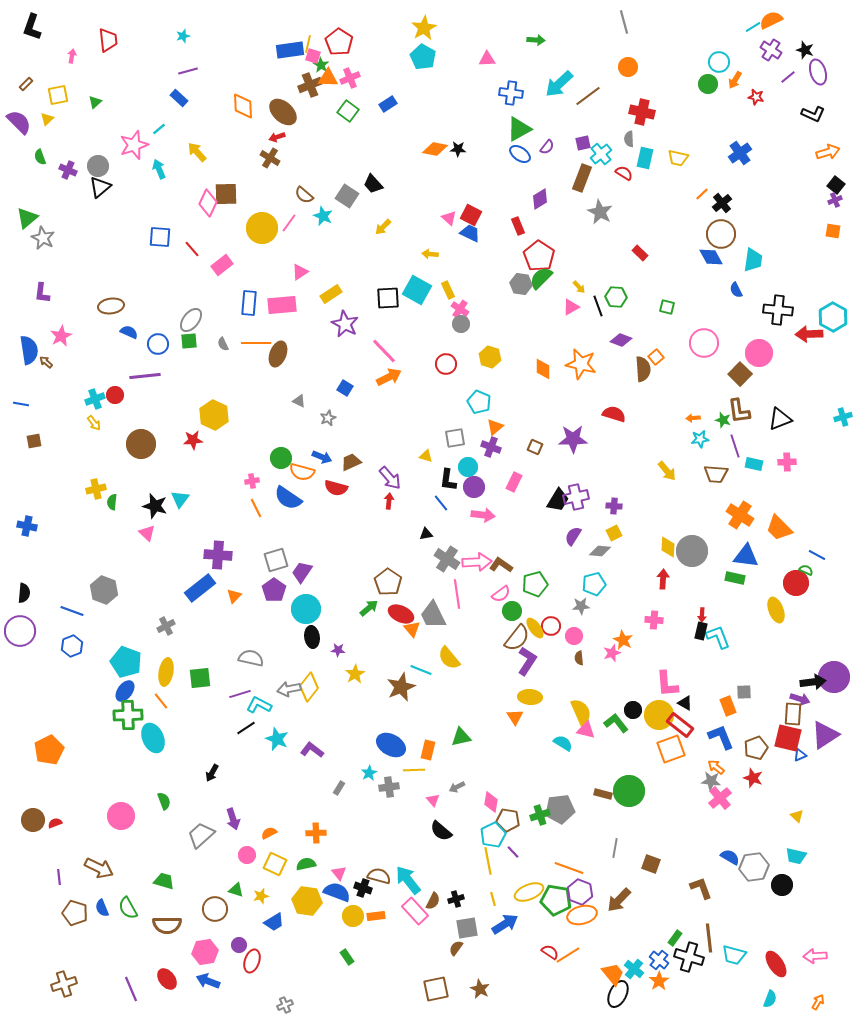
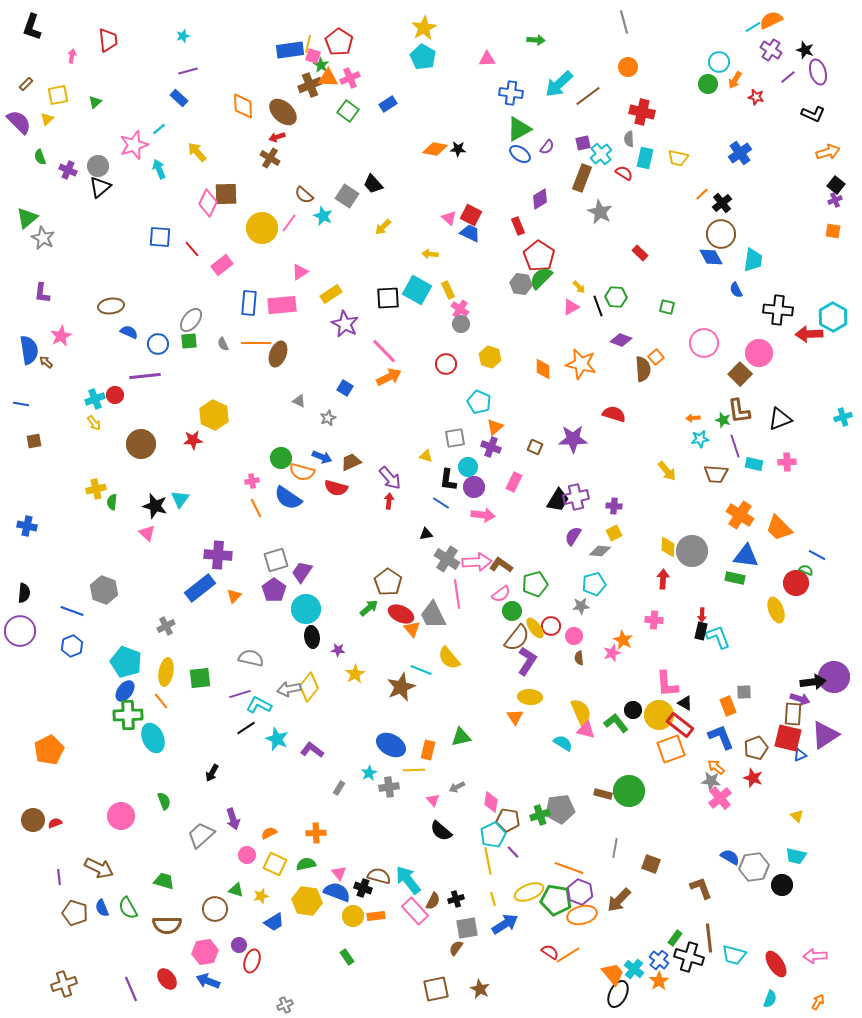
blue line at (441, 503): rotated 18 degrees counterclockwise
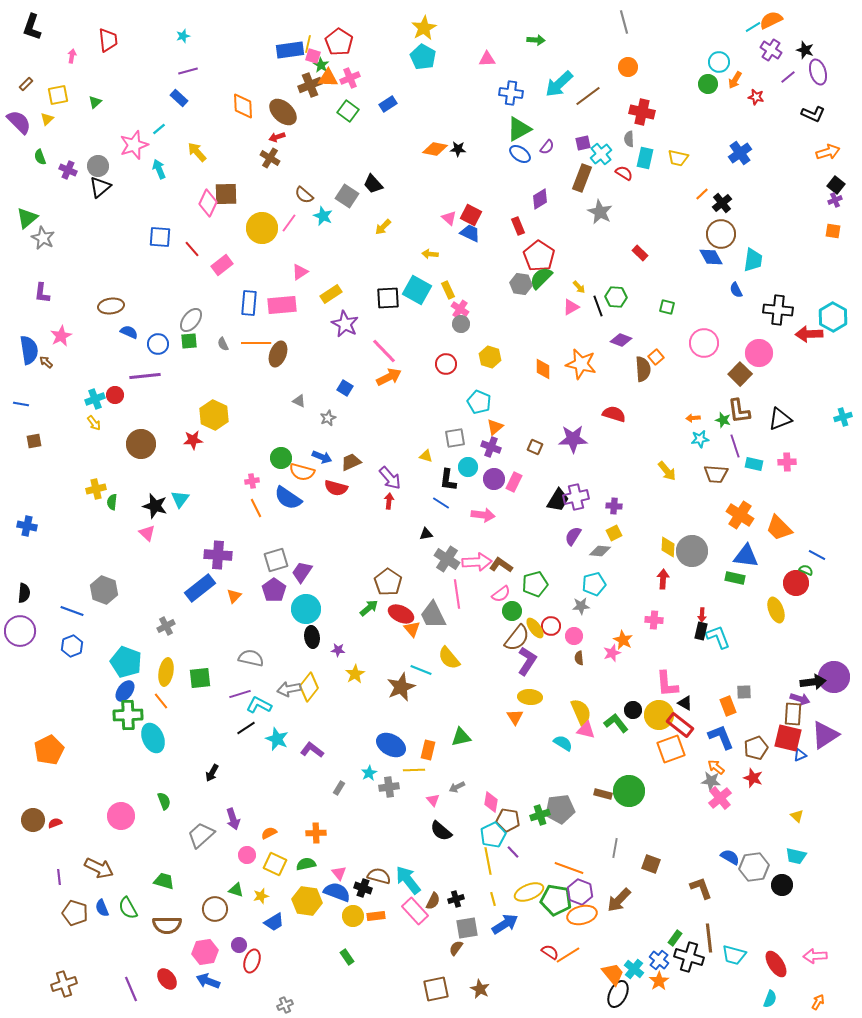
purple circle at (474, 487): moved 20 px right, 8 px up
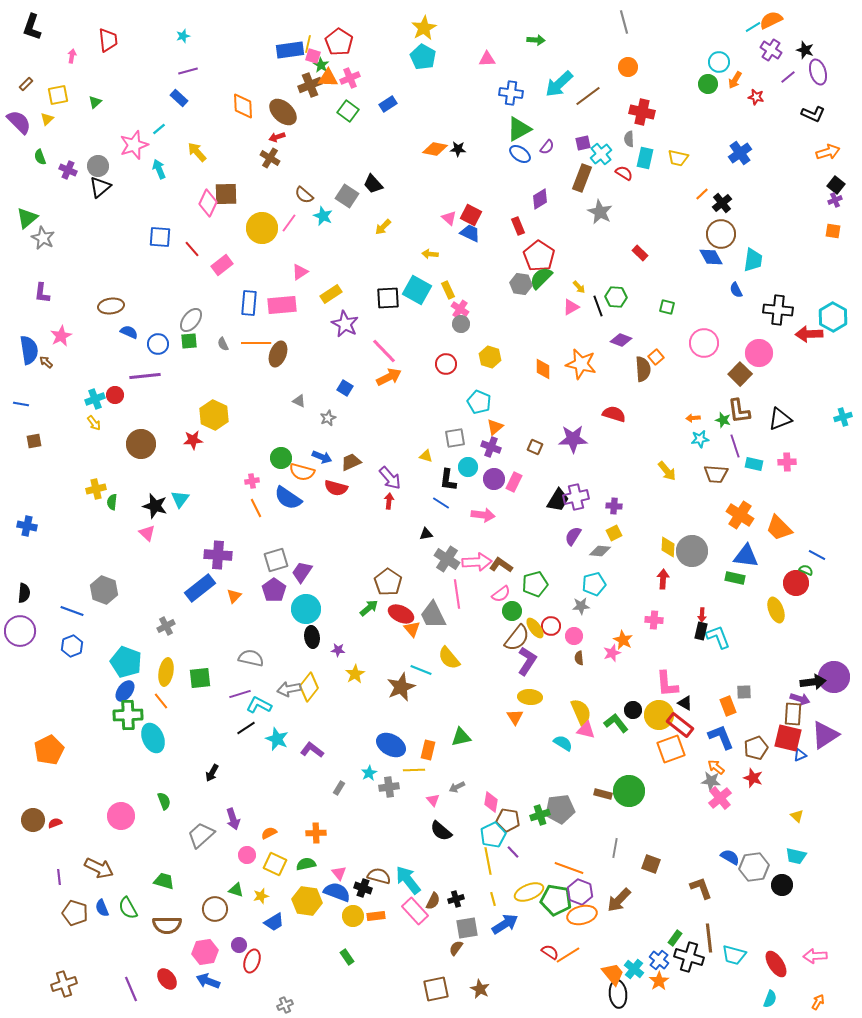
black ellipse at (618, 994): rotated 32 degrees counterclockwise
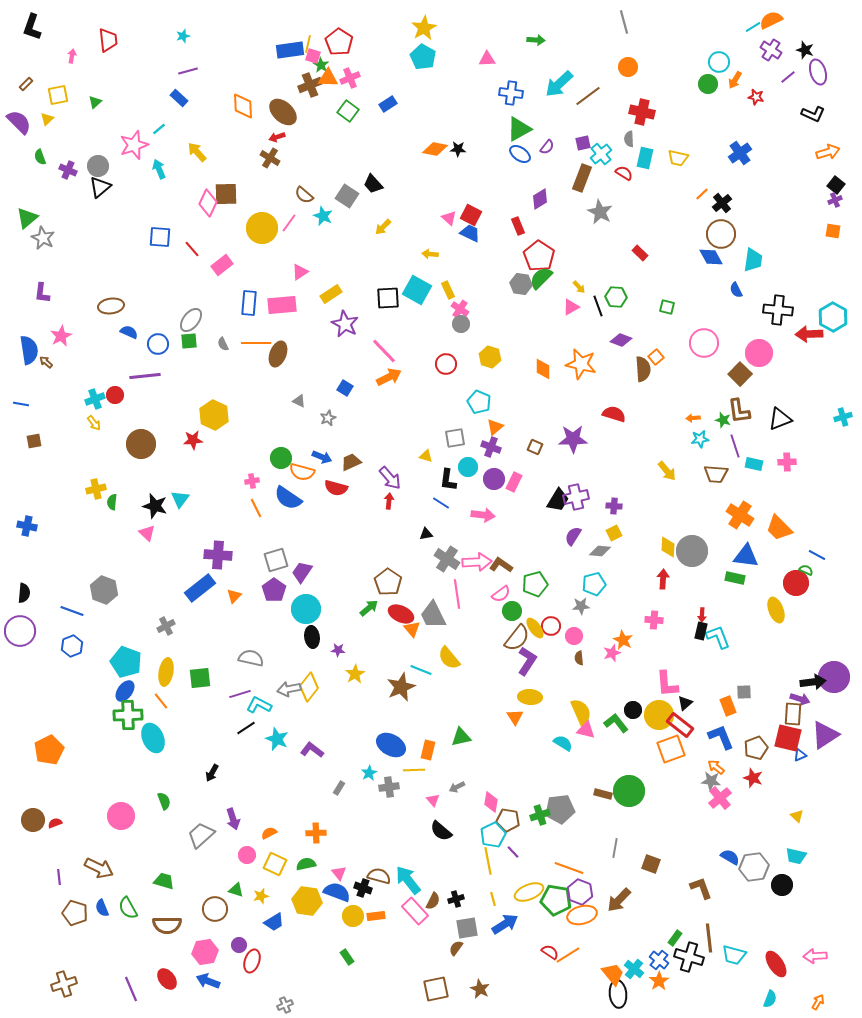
black triangle at (685, 703): rotated 49 degrees clockwise
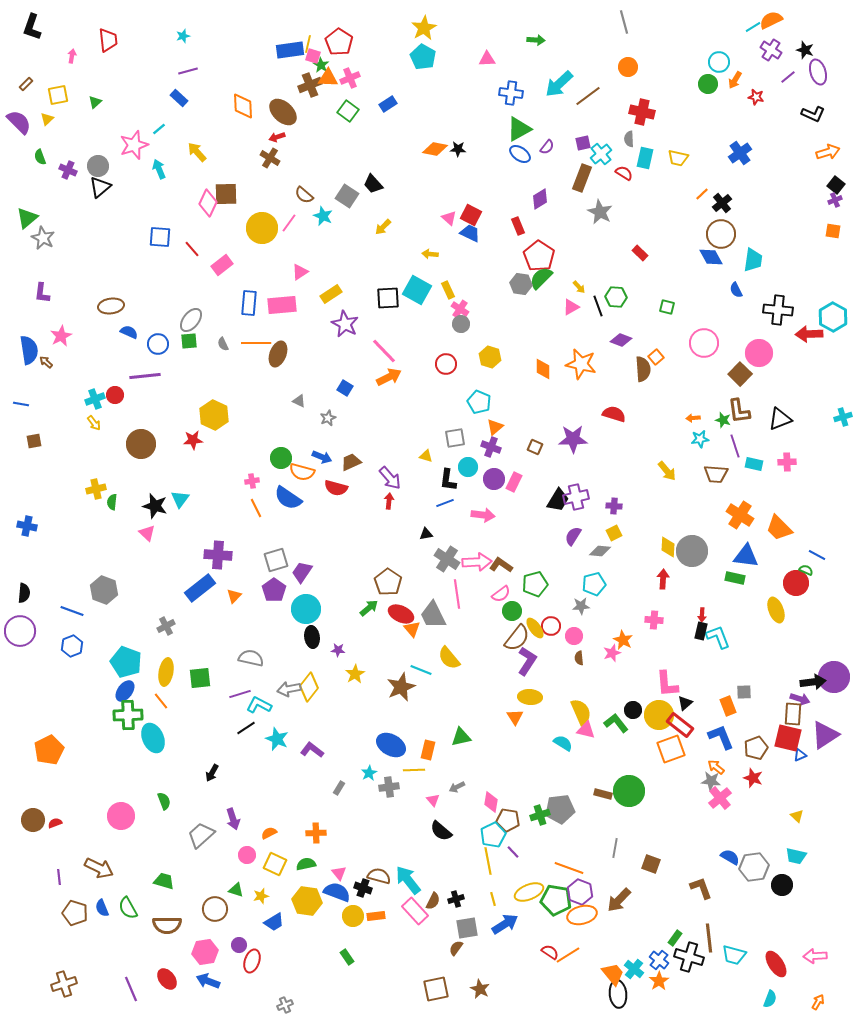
blue line at (441, 503): moved 4 px right; rotated 54 degrees counterclockwise
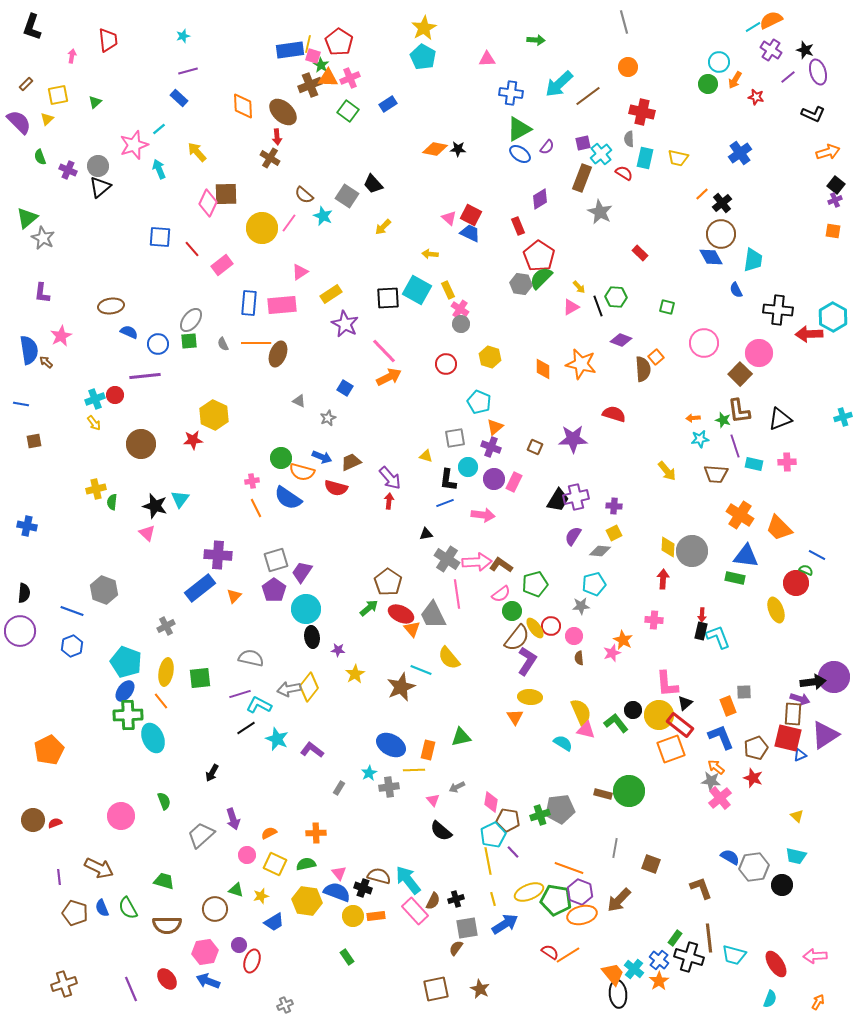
red arrow at (277, 137): rotated 77 degrees counterclockwise
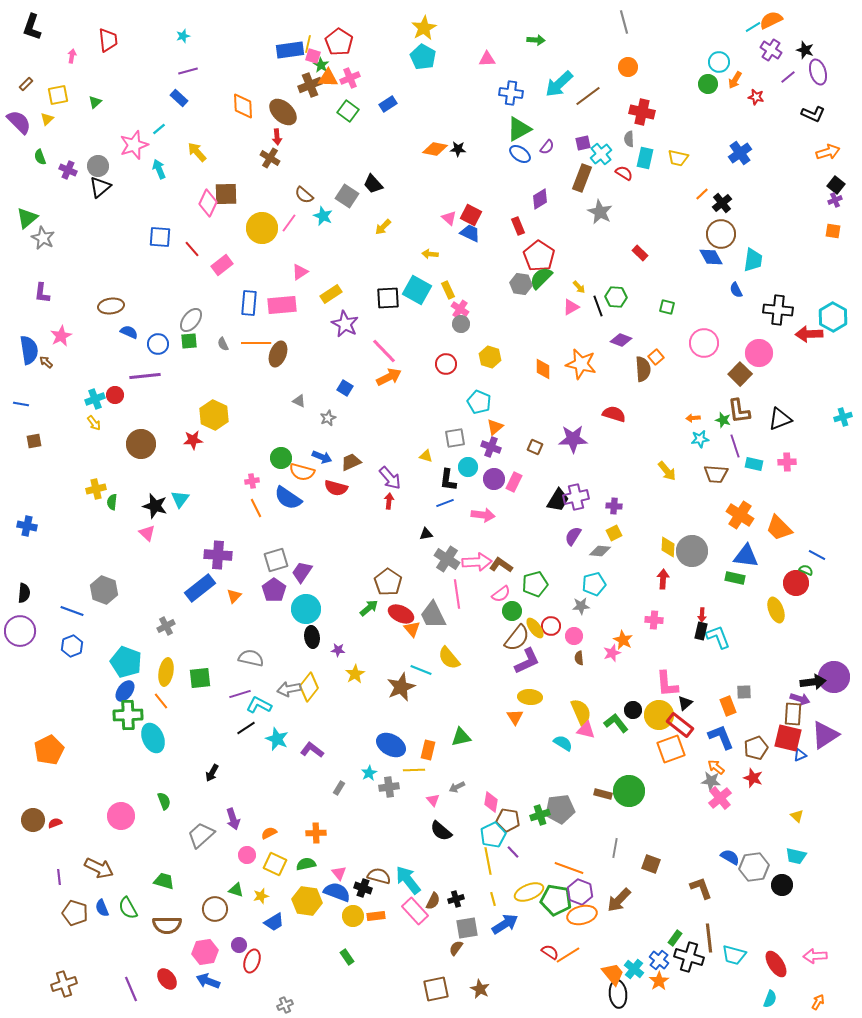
purple L-shape at (527, 661): rotated 32 degrees clockwise
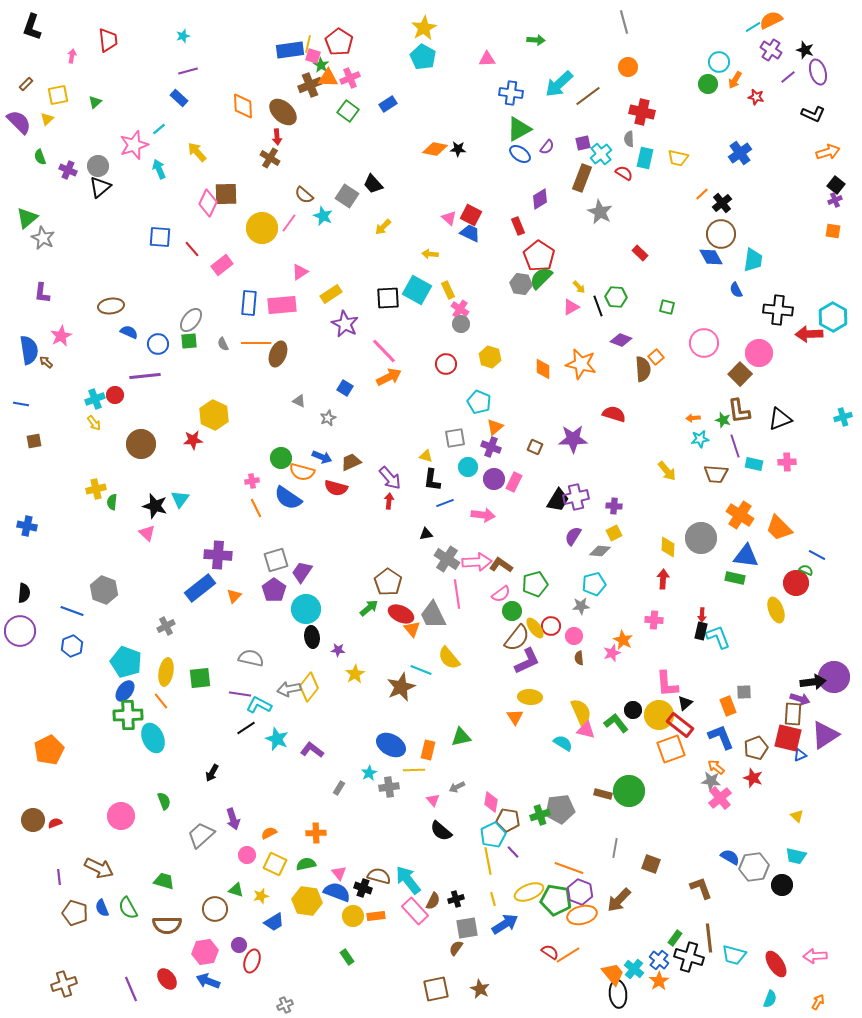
black L-shape at (448, 480): moved 16 px left
gray circle at (692, 551): moved 9 px right, 13 px up
purple line at (240, 694): rotated 25 degrees clockwise
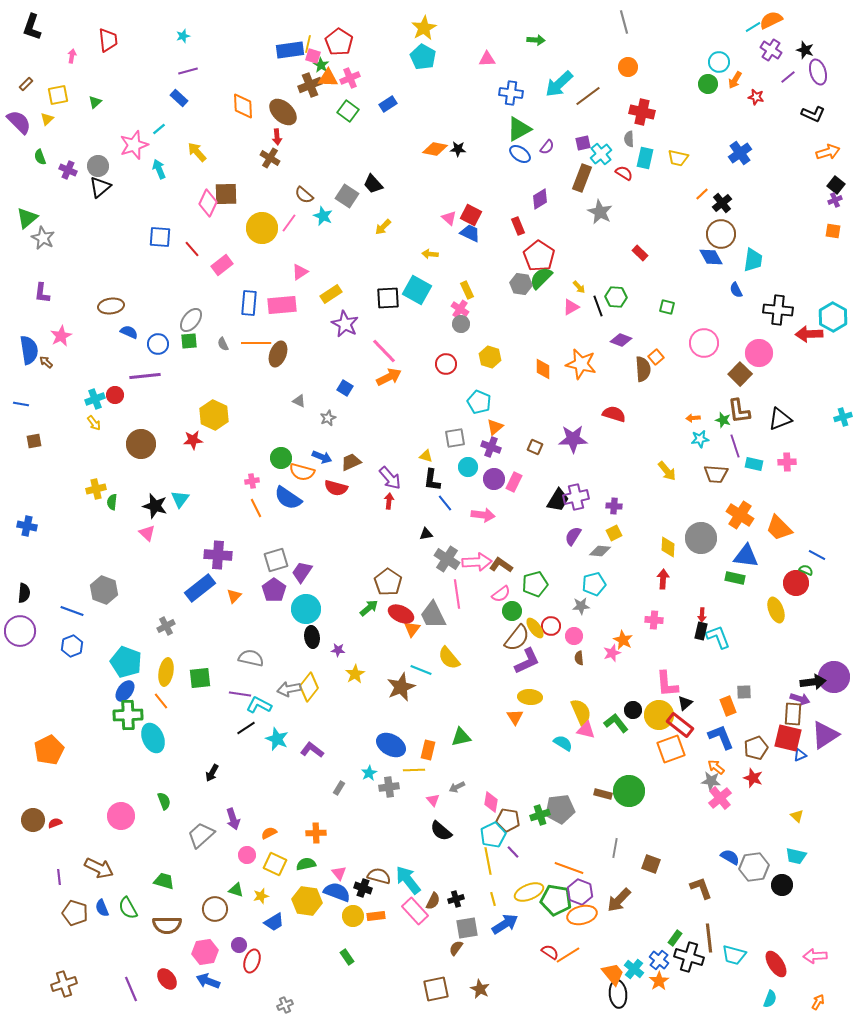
yellow rectangle at (448, 290): moved 19 px right
blue line at (445, 503): rotated 72 degrees clockwise
orange triangle at (412, 629): rotated 18 degrees clockwise
